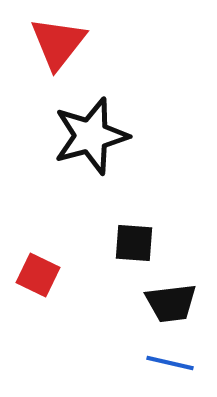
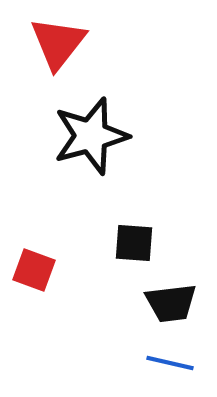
red square: moved 4 px left, 5 px up; rotated 6 degrees counterclockwise
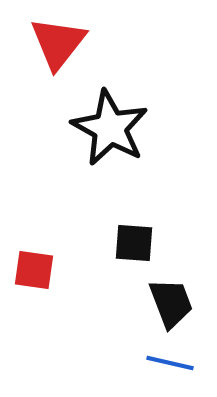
black star: moved 19 px right, 8 px up; rotated 28 degrees counterclockwise
red square: rotated 12 degrees counterclockwise
black trapezoid: rotated 104 degrees counterclockwise
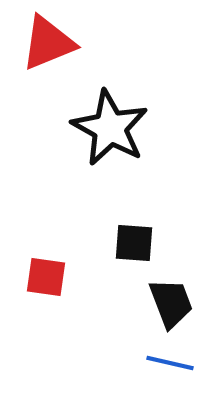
red triangle: moved 10 px left; rotated 30 degrees clockwise
red square: moved 12 px right, 7 px down
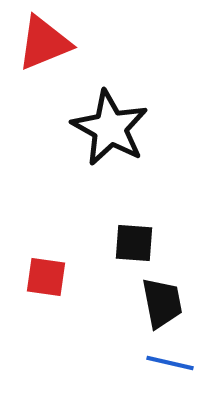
red triangle: moved 4 px left
black trapezoid: moved 9 px left; rotated 10 degrees clockwise
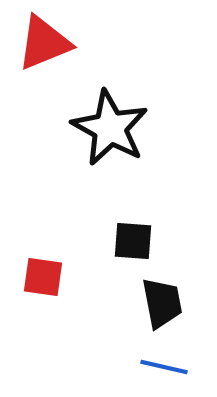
black square: moved 1 px left, 2 px up
red square: moved 3 px left
blue line: moved 6 px left, 4 px down
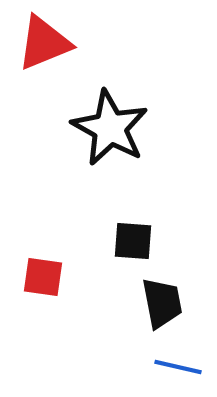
blue line: moved 14 px right
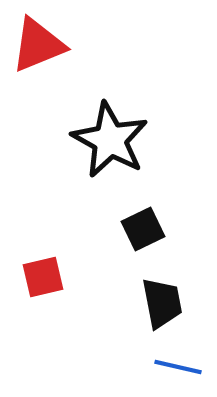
red triangle: moved 6 px left, 2 px down
black star: moved 12 px down
black square: moved 10 px right, 12 px up; rotated 30 degrees counterclockwise
red square: rotated 21 degrees counterclockwise
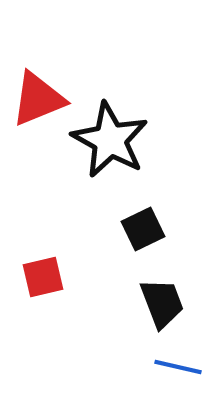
red triangle: moved 54 px down
black trapezoid: rotated 10 degrees counterclockwise
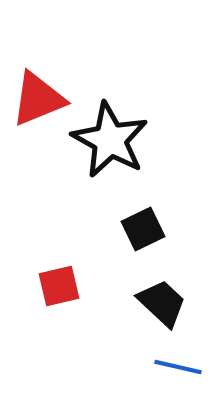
red square: moved 16 px right, 9 px down
black trapezoid: rotated 26 degrees counterclockwise
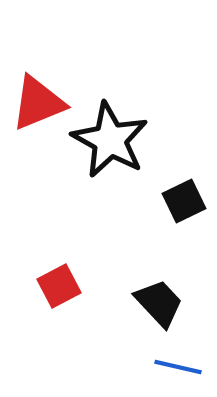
red triangle: moved 4 px down
black square: moved 41 px right, 28 px up
red square: rotated 15 degrees counterclockwise
black trapezoid: moved 3 px left; rotated 4 degrees clockwise
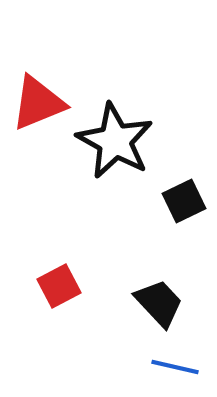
black star: moved 5 px right, 1 px down
blue line: moved 3 px left
